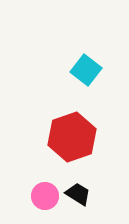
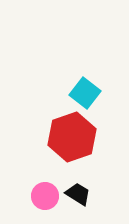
cyan square: moved 1 px left, 23 px down
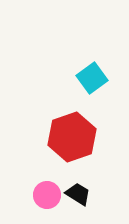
cyan square: moved 7 px right, 15 px up; rotated 16 degrees clockwise
pink circle: moved 2 px right, 1 px up
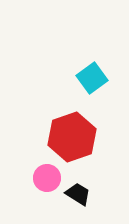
pink circle: moved 17 px up
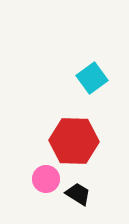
red hexagon: moved 2 px right, 4 px down; rotated 21 degrees clockwise
pink circle: moved 1 px left, 1 px down
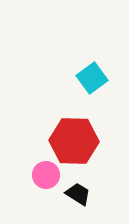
pink circle: moved 4 px up
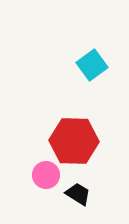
cyan square: moved 13 px up
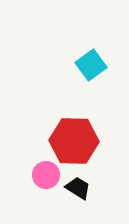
cyan square: moved 1 px left
black trapezoid: moved 6 px up
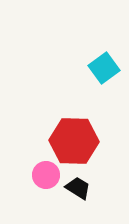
cyan square: moved 13 px right, 3 px down
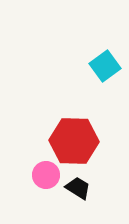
cyan square: moved 1 px right, 2 px up
